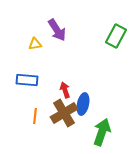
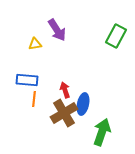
orange line: moved 1 px left, 17 px up
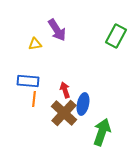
blue rectangle: moved 1 px right, 1 px down
brown cross: rotated 16 degrees counterclockwise
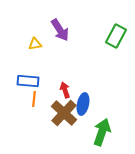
purple arrow: moved 3 px right
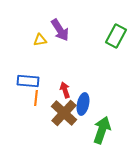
yellow triangle: moved 5 px right, 4 px up
orange line: moved 2 px right, 1 px up
green arrow: moved 2 px up
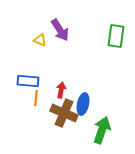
green rectangle: rotated 20 degrees counterclockwise
yellow triangle: rotated 32 degrees clockwise
red arrow: moved 4 px left; rotated 28 degrees clockwise
brown cross: rotated 20 degrees counterclockwise
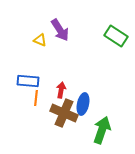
green rectangle: rotated 65 degrees counterclockwise
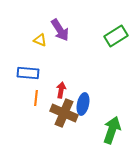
green rectangle: rotated 65 degrees counterclockwise
blue rectangle: moved 8 px up
green arrow: moved 10 px right
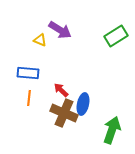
purple arrow: rotated 25 degrees counterclockwise
red arrow: rotated 56 degrees counterclockwise
orange line: moved 7 px left
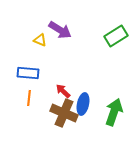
red arrow: moved 2 px right, 1 px down
green arrow: moved 2 px right, 18 px up
